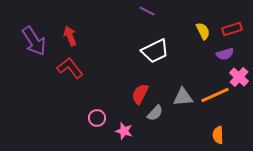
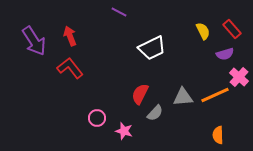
purple line: moved 28 px left, 1 px down
red rectangle: rotated 66 degrees clockwise
white trapezoid: moved 3 px left, 3 px up
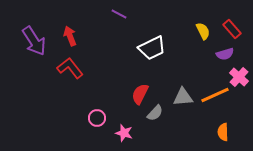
purple line: moved 2 px down
pink star: moved 2 px down
orange semicircle: moved 5 px right, 3 px up
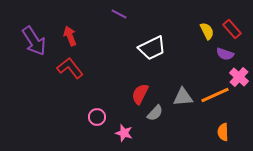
yellow semicircle: moved 4 px right
purple semicircle: rotated 36 degrees clockwise
pink circle: moved 1 px up
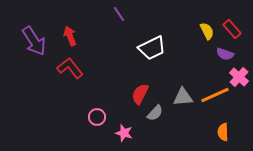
purple line: rotated 28 degrees clockwise
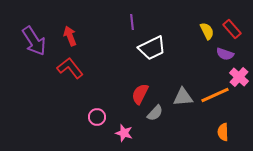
purple line: moved 13 px right, 8 px down; rotated 28 degrees clockwise
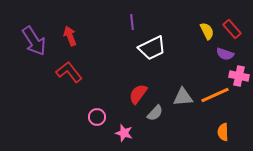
red L-shape: moved 1 px left, 4 px down
pink cross: moved 1 px up; rotated 30 degrees counterclockwise
red semicircle: moved 2 px left; rotated 10 degrees clockwise
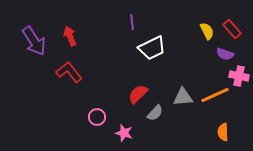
red semicircle: rotated 10 degrees clockwise
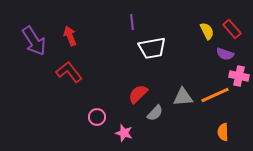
white trapezoid: rotated 16 degrees clockwise
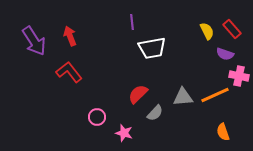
orange semicircle: rotated 18 degrees counterclockwise
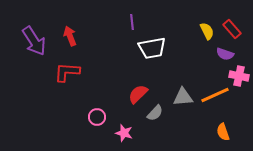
red L-shape: moved 2 px left; rotated 48 degrees counterclockwise
